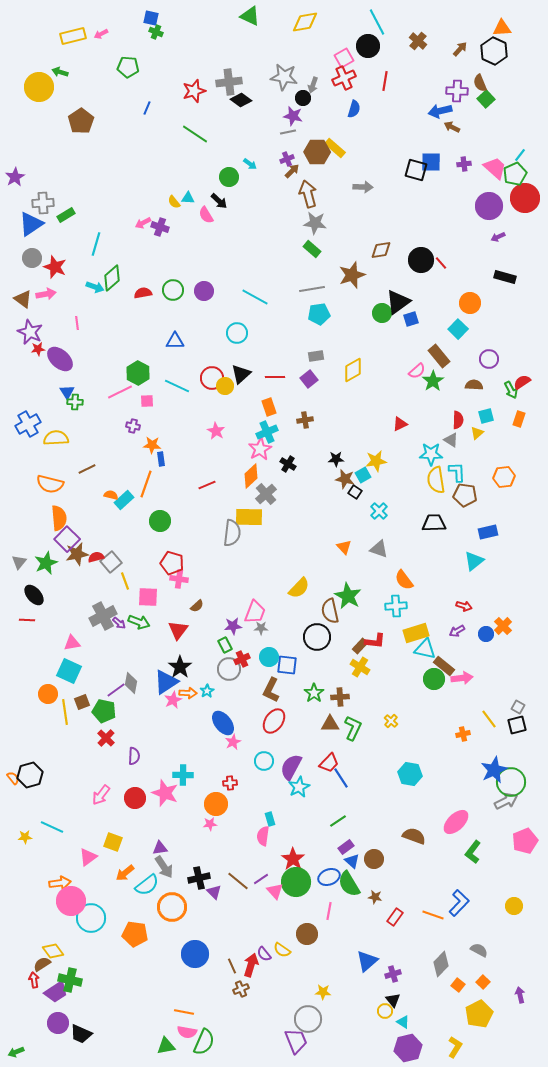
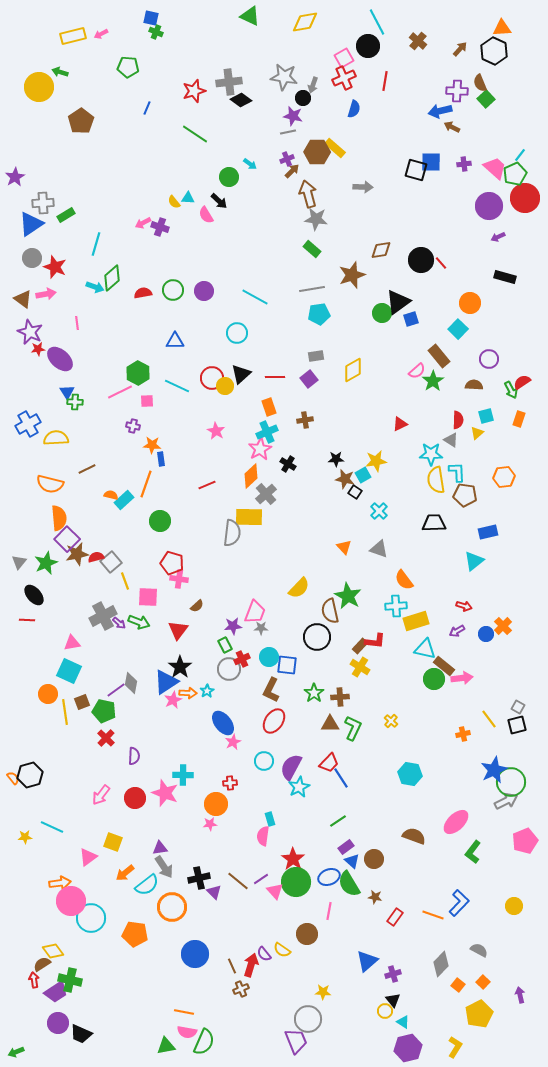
gray star at (315, 223): moved 1 px right, 4 px up
yellow rectangle at (416, 633): moved 12 px up
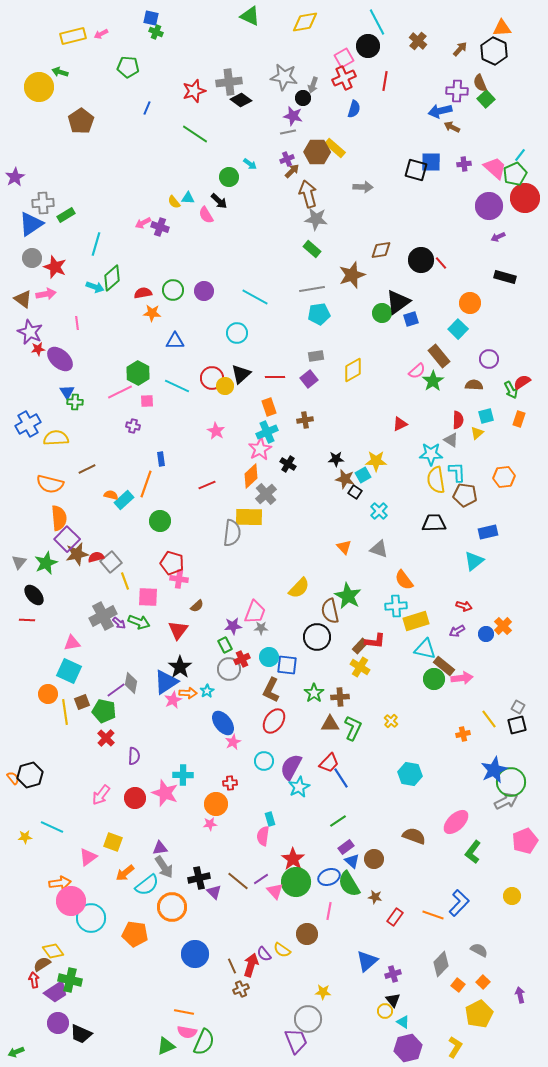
orange star at (152, 445): moved 132 px up
yellow star at (376, 461): rotated 10 degrees clockwise
yellow circle at (514, 906): moved 2 px left, 10 px up
green triangle at (166, 1046): rotated 12 degrees counterclockwise
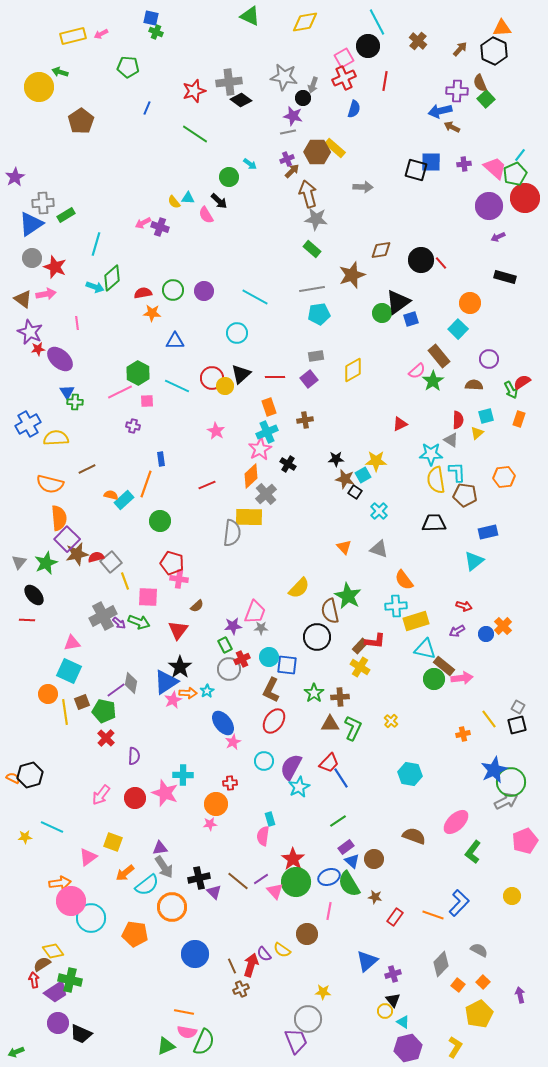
orange semicircle at (13, 778): rotated 24 degrees counterclockwise
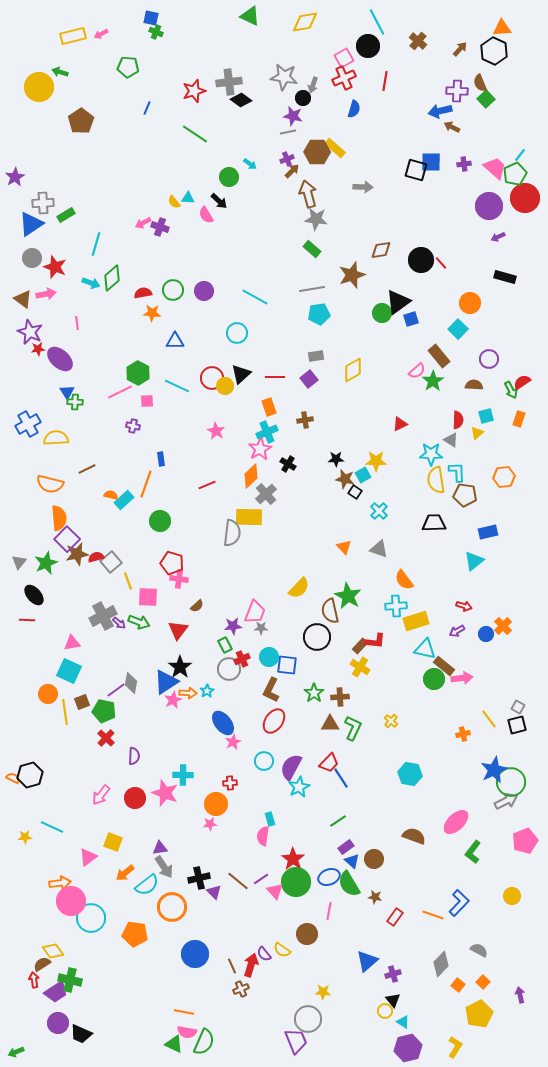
cyan arrow at (95, 287): moved 4 px left, 4 px up
yellow line at (125, 581): moved 3 px right
green triangle at (166, 1046): moved 8 px right, 2 px up; rotated 48 degrees clockwise
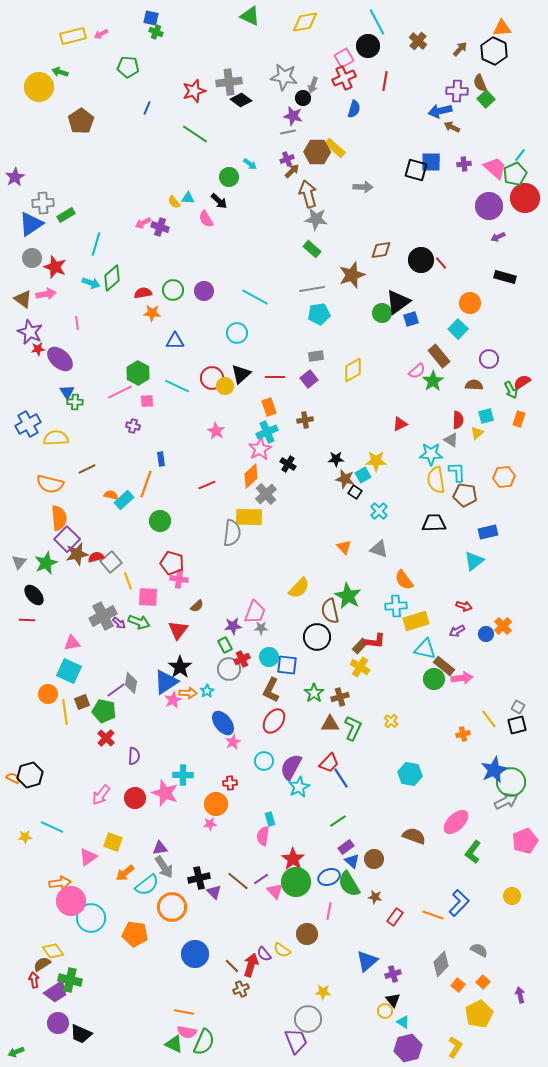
pink semicircle at (206, 215): moved 4 px down
brown cross at (340, 697): rotated 12 degrees counterclockwise
brown line at (232, 966): rotated 21 degrees counterclockwise
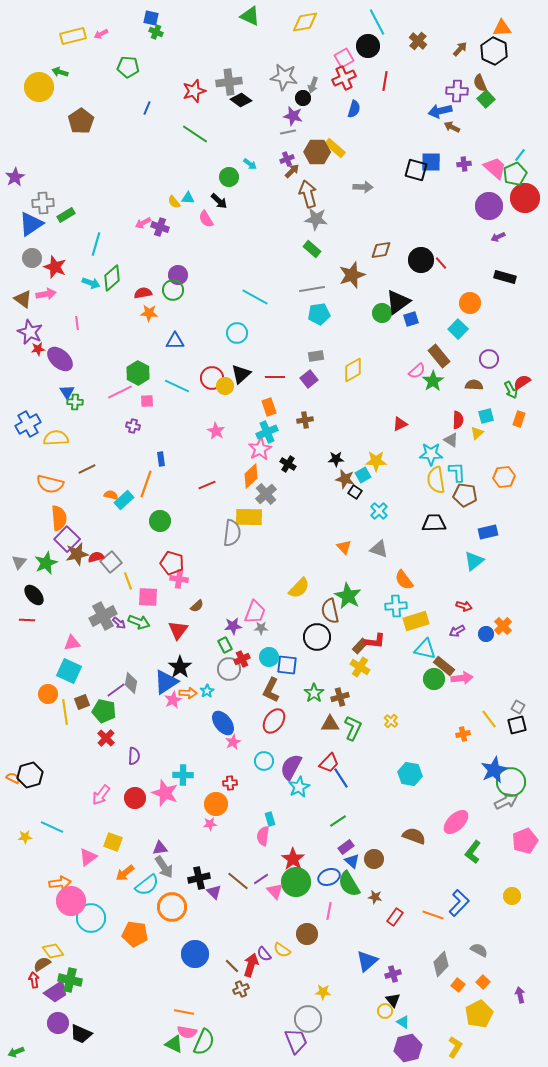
purple circle at (204, 291): moved 26 px left, 16 px up
orange star at (152, 313): moved 3 px left
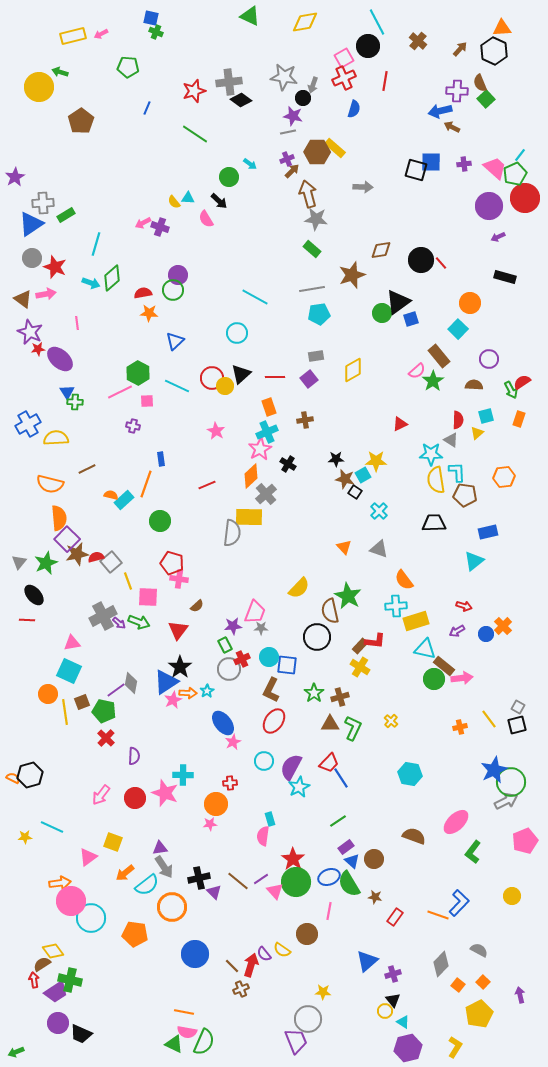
blue triangle at (175, 341): rotated 42 degrees counterclockwise
orange cross at (463, 734): moved 3 px left, 7 px up
orange line at (433, 915): moved 5 px right
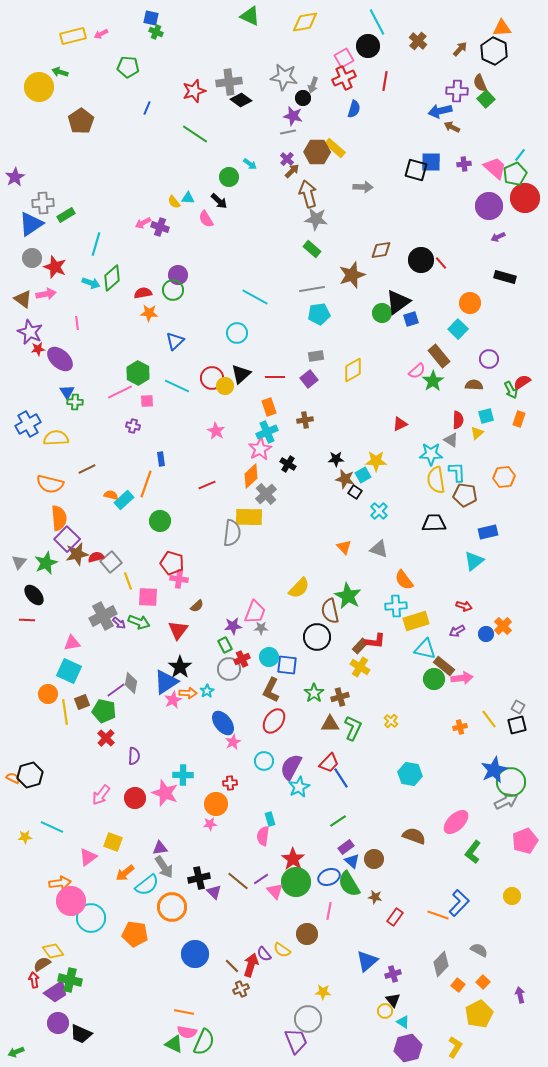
purple cross at (287, 159): rotated 24 degrees counterclockwise
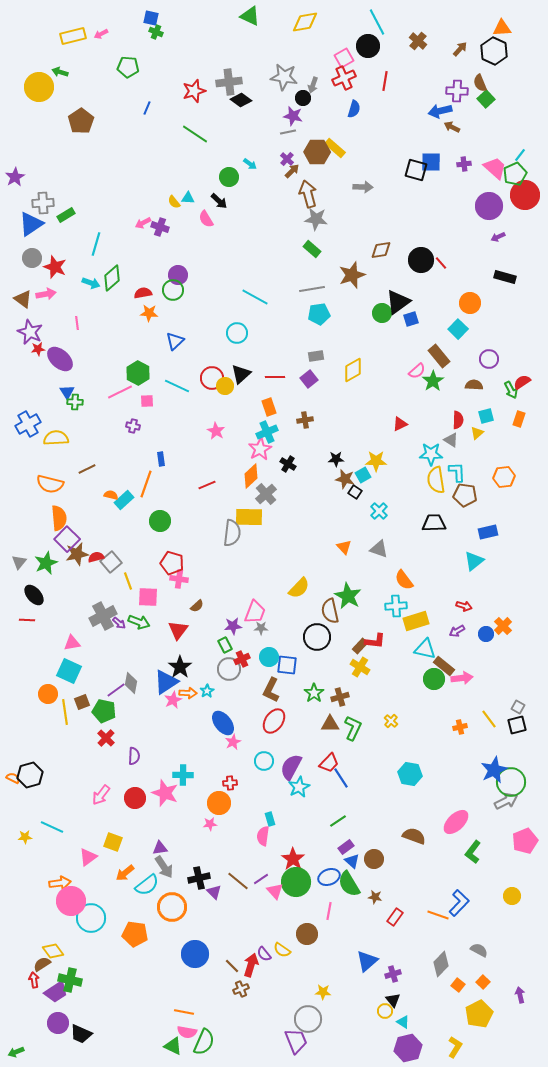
red circle at (525, 198): moved 3 px up
orange circle at (216, 804): moved 3 px right, 1 px up
green triangle at (174, 1044): moved 1 px left, 2 px down
